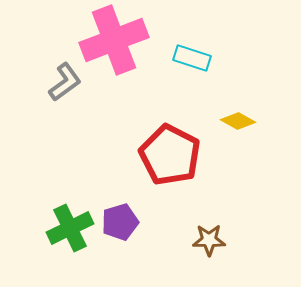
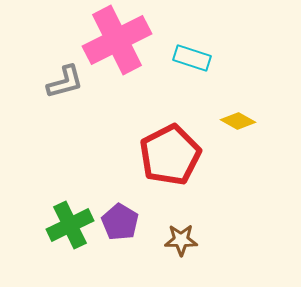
pink cross: moved 3 px right; rotated 6 degrees counterclockwise
gray L-shape: rotated 21 degrees clockwise
red pentagon: rotated 18 degrees clockwise
purple pentagon: rotated 24 degrees counterclockwise
green cross: moved 3 px up
brown star: moved 28 px left
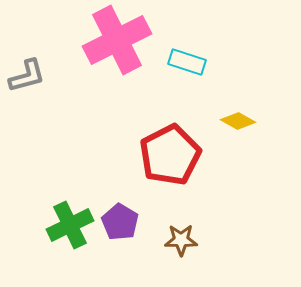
cyan rectangle: moved 5 px left, 4 px down
gray L-shape: moved 38 px left, 6 px up
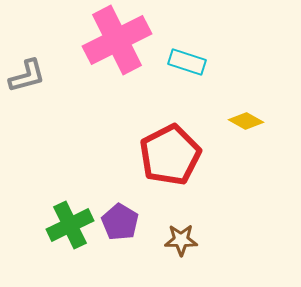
yellow diamond: moved 8 px right
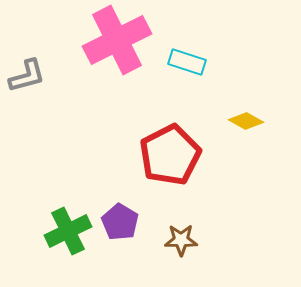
green cross: moved 2 px left, 6 px down
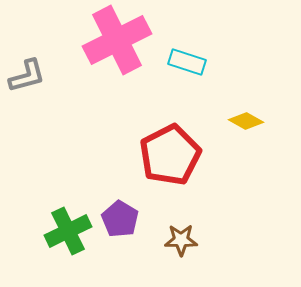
purple pentagon: moved 3 px up
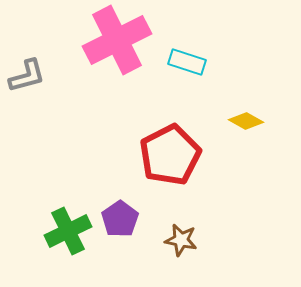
purple pentagon: rotated 6 degrees clockwise
brown star: rotated 12 degrees clockwise
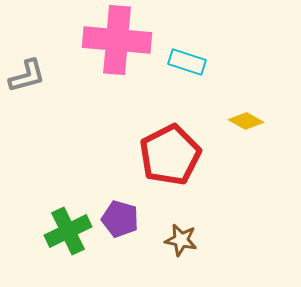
pink cross: rotated 32 degrees clockwise
purple pentagon: rotated 21 degrees counterclockwise
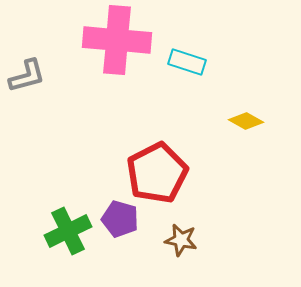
red pentagon: moved 13 px left, 18 px down
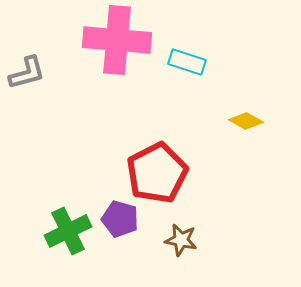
gray L-shape: moved 3 px up
